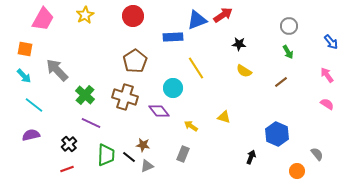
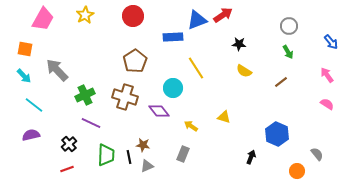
green cross: rotated 24 degrees clockwise
black line: rotated 40 degrees clockwise
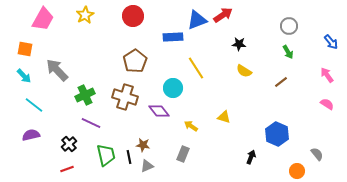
green trapezoid: rotated 15 degrees counterclockwise
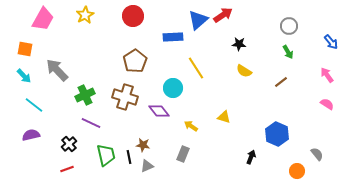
blue triangle: moved 1 px right; rotated 20 degrees counterclockwise
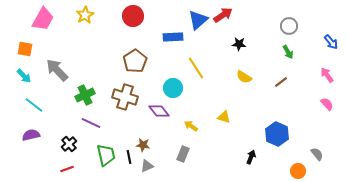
yellow semicircle: moved 6 px down
pink semicircle: rotated 16 degrees clockwise
orange circle: moved 1 px right
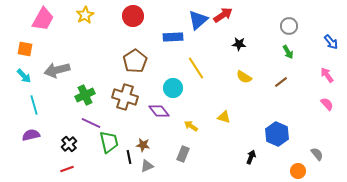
gray arrow: rotated 60 degrees counterclockwise
cyan line: rotated 36 degrees clockwise
green trapezoid: moved 3 px right, 13 px up
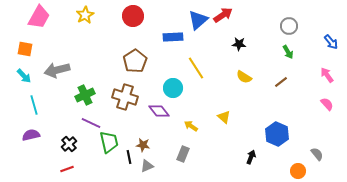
pink trapezoid: moved 4 px left, 2 px up
yellow triangle: rotated 24 degrees clockwise
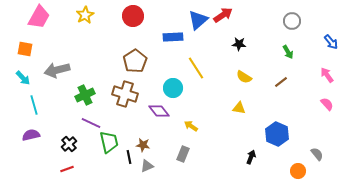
gray circle: moved 3 px right, 5 px up
cyan arrow: moved 1 px left, 2 px down
brown cross: moved 3 px up
yellow triangle: moved 15 px right, 9 px up; rotated 32 degrees counterclockwise
